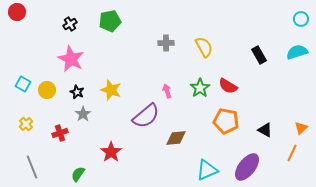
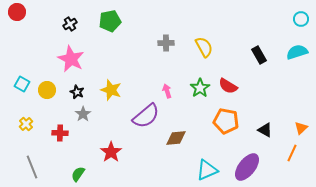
cyan square: moved 1 px left
red cross: rotated 21 degrees clockwise
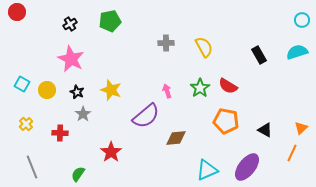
cyan circle: moved 1 px right, 1 px down
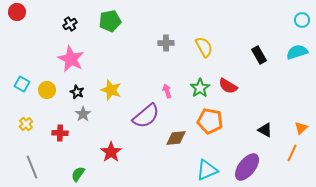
orange pentagon: moved 16 px left
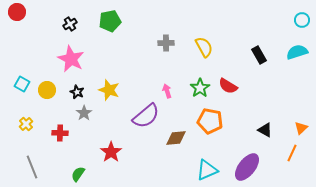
yellow star: moved 2 px left
gray star: moved 1 px right, 1 px up
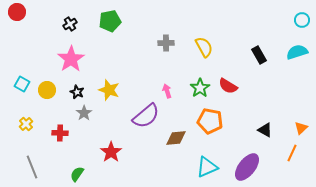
pink star: rotated 12 degrees clockwise
cyan triangle: moved 3 px up
green semicircle: moved 1 px left
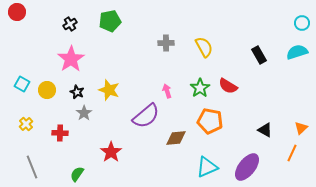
cyan circle: moved 3 px down
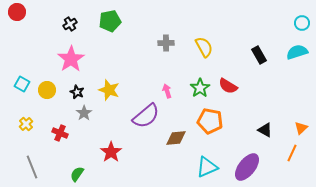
red cross: rotated 21 degrees clockwise
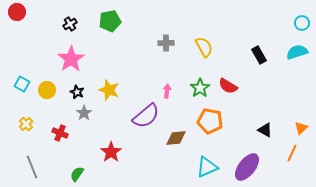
pink arrow: rotated 24 degrees clockwise
